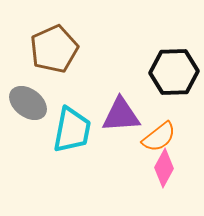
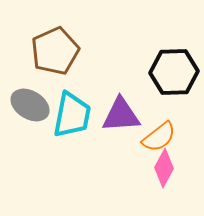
brown pentagon: moved 1 px right, 2 px down
gray ellipse: moved 2 px right, 2 px down; rotated 6 degrees counterclockwise
cyan trapezoid: moved 15 px up
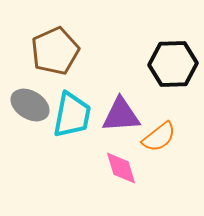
black hexagon: moved 1 px left, 8 px up
pink diamond: moved 43 px left; rotated 45 degrees counterclockwise
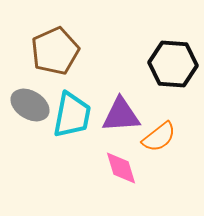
black hexagon: rotated 6 degrees clockwise
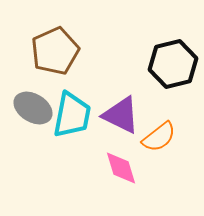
black hexagon: rotated 18 degrees counterclockwise
gray ellipse: moved 3 px right, 3 px down
purple triangle: rotated 30 degrees clockwise
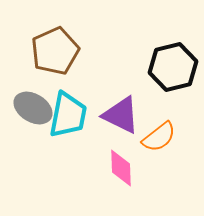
black hexagon: moved 3 px down
cyan trapezoid: moved 4 px left
pink diamond: rotated 15 degrees clockwise
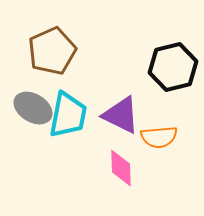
brown pentagon: moved 3 px left
orange semicircle: rotated 33 degrees clockwise
